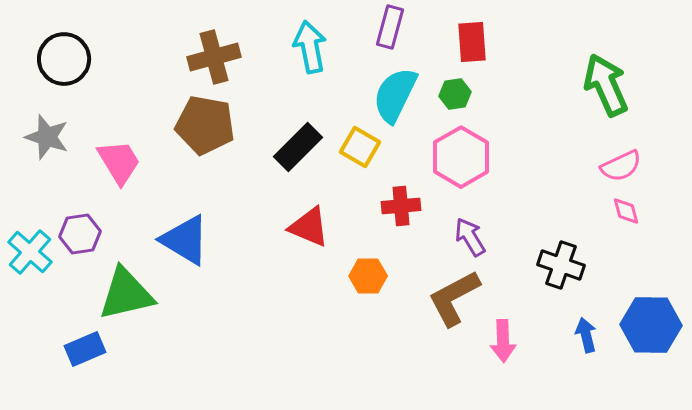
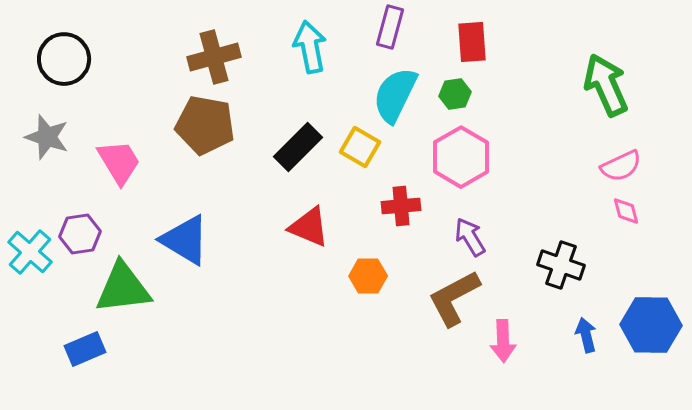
green triangle: moved 3 px left, 6 px up; rotated 6 degrees clockwise
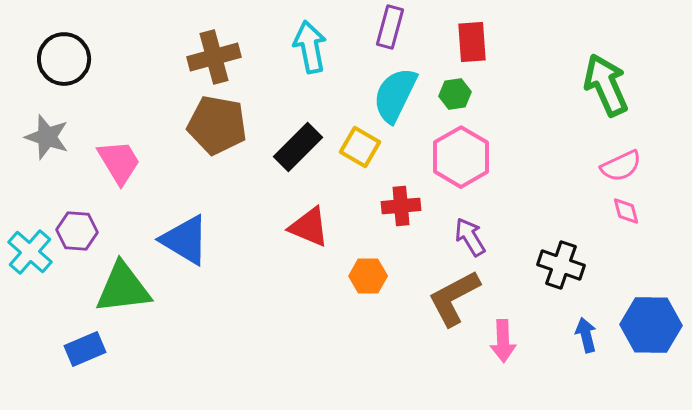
brown pentagon: moved 12 px right
purple hexagon: moved 3 px left, 3 px up; rotated 12 degrees clockwise
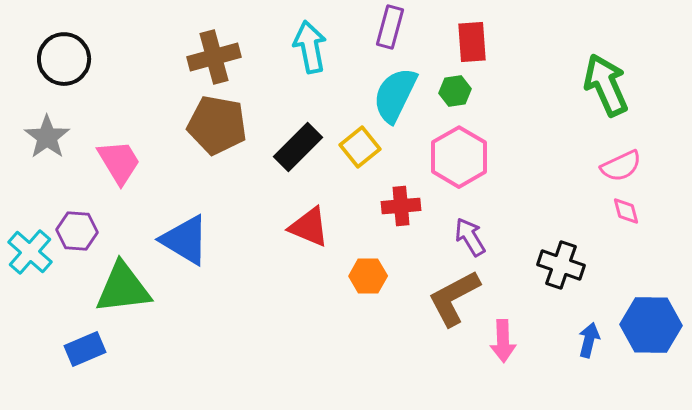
green hexagon: moved 3 px up
gray star: rotated 18 degrees clockwise
yellow square: rotated 21 degrees clockwise
pink hexagon: moved 2 px left
blue arrow: moved 3 px right, 5 px down; rotated 28 degrees clockwise
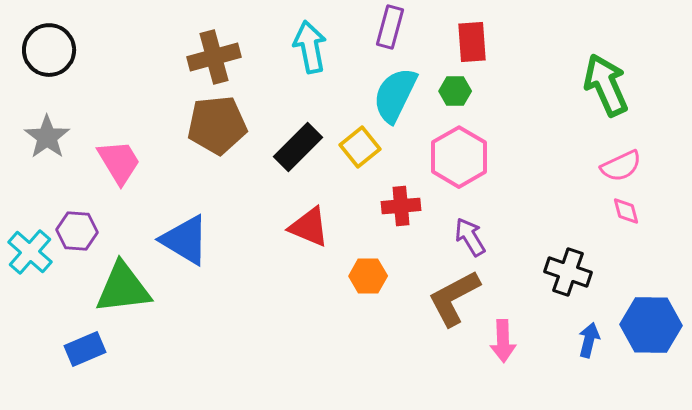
black circle: moved 15 px left, 9 px up
green hexagon: rotated 8 degrees clockwise
brown pentagon: rotated 16 degrees counterclockwise
black cross: moved 7 px right, 7 px down
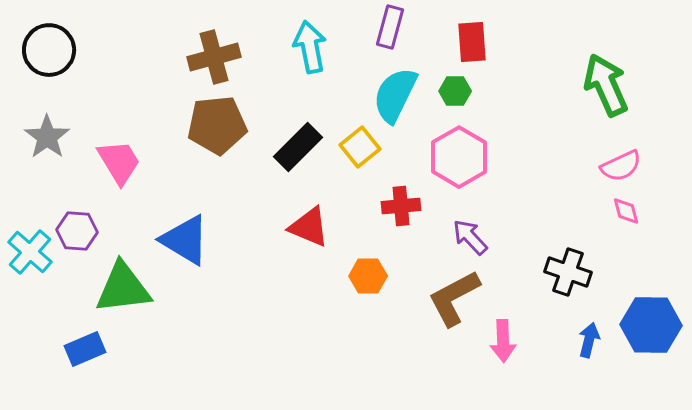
purple arrow: rotated 12 degrees counterclockwise
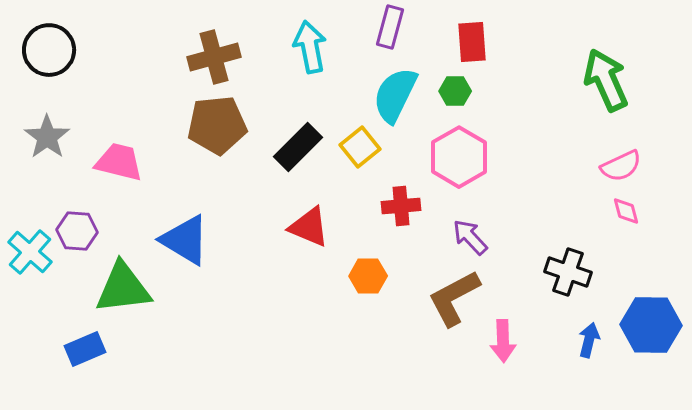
green arrow: moved 5 px up
pink trapezoid: rotated 45 degrees counterclockwise
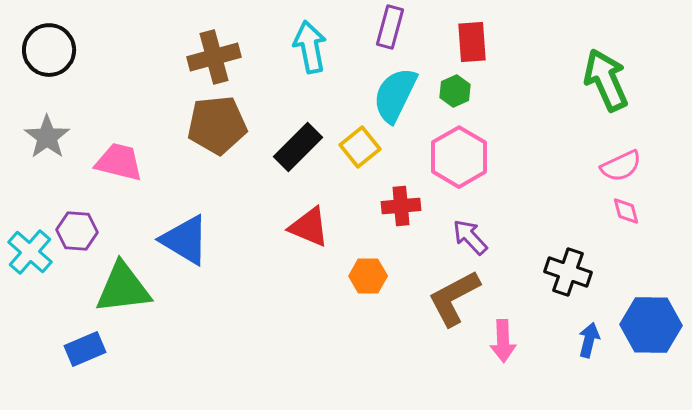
green hexagon: rotated 24 degrees counterclockwise
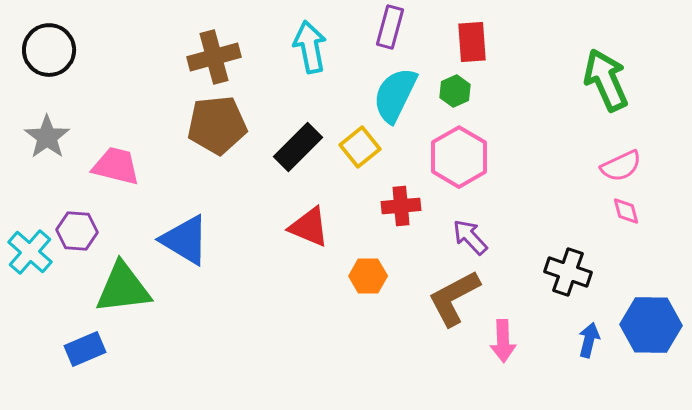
pink trapezoid: moved 3 px left, 4 px down
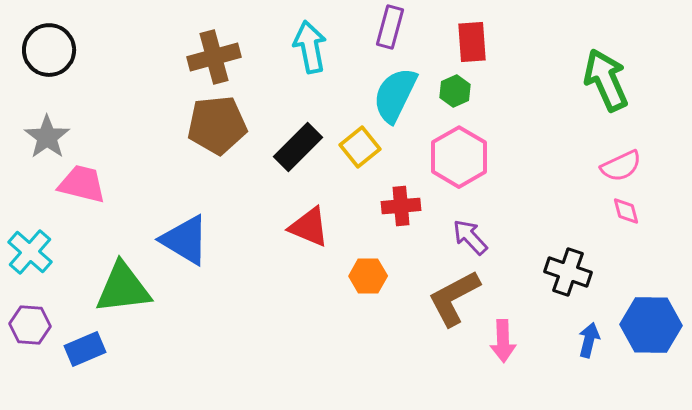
pink trapezoid: moved 34 px left, 18 px down
purple hexagon: moved 47 px left, 94 px down
